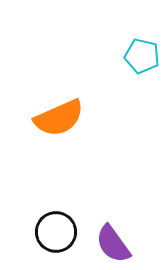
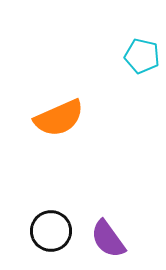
black circle: moved 5 px left, 1 px up
purple semicircle: moved 5 px left, 5 px up
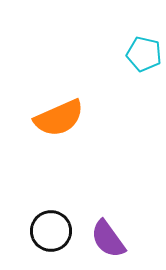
cyan pentagon: moved 2 px right, 2 px up
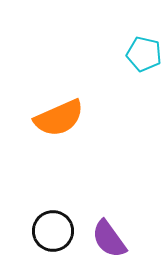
black circle: moved 2 px right
purple semicircle: moved 1 px right
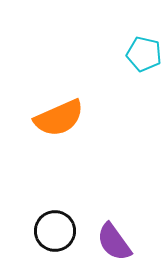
black circle: moved 2 px right
purple semicircle: moved 5 px right, 3 px down
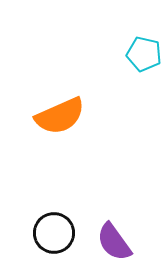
orange semicircle: moved 1 px right, 2 px up
black circle: moved 1 px left, 2 px down
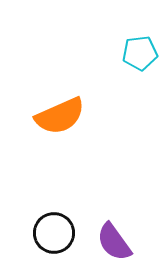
cyan pentagon: moved 4 px left, 1 px up; rotated 20 degrees counterclockwise
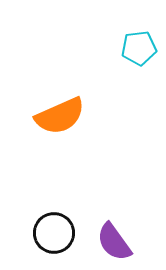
cyan pentagon: moved 1 px left, 5 px up
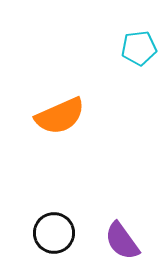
purple semicircle: moved 8 px right, 1 px up
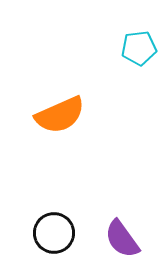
orange semicircle: moved 1 px up
purple semicircle: moved 2 px up
